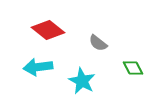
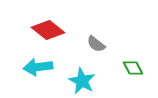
gray semicircle: moved 2 px left, 1 px down
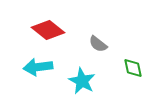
gray semicircle: moved 2 px right
green diamond: rotated 15 degrees clockwise
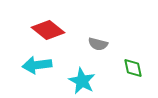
gray semicircle: rotated 24 degrees counterclockwise
cyan arrow: moved 1 px left, 2 px up
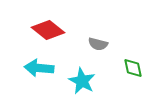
cyan arrow: moved 2 px right, 3 px down; rotated 12 degrees clockwise
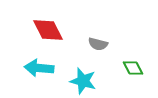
red diamond: rotated 24 degrees clockwise
green diamond: rotated 15 degrees counterclockwise
cyan star: moved 1 px right; rotated 12 degrees counterclockwise
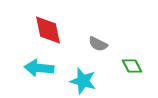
red diamond: rotated 16 degrees clockwise
gray semicircle: rotated 12 degrees clockwise
green diamond: moved 1 px left, 2 px up
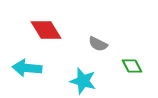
red diamond: moved 2 px left; rotated 20 degrees counterclockwise
cyan arrow: moved 12 px left
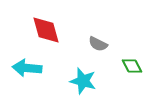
red diamond: rotated 16 degrees clockwise
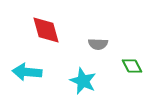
gray semicircle: rotated 24 degrees counterclockwise
cyan arrow: moved 4 px down
cyan star: rotated 8 degrees clockwise
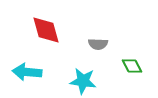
cyan star: rotated 16 degrees counterclockwise
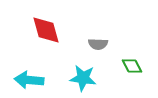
cyan arrow: moved 2 px right, 8 px down
cyan star: moved 3 px up
